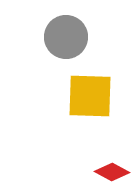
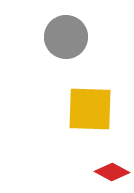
yellow square: moved 13 px down
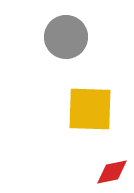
red diamond: rotated 40 degrees counterclockwise
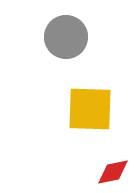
red diamond: moved 1 px right
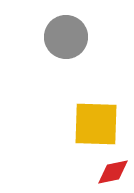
yellow square: moved 6 px right, 15 px down
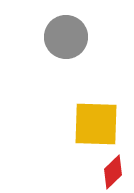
red diamond: rotated 32 degrees counterclockwise
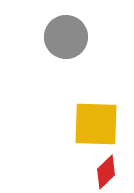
red diamond: moved 7 px left
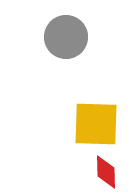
red diamond: rotated 48 degrees counterclockwise
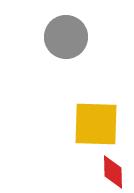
red diamond: moved 7 px right
